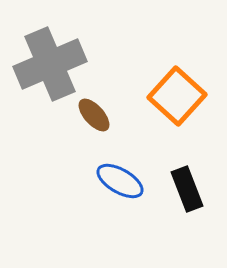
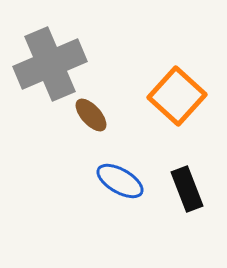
brown ellipse: moved 3 px left
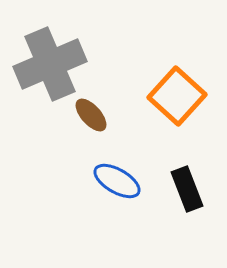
blue ellipse: moved 3 px left
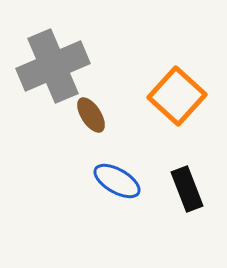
gray cross: moved 3 px right, 2 px down
brown ellipse: rotated 9 degrees clockwise
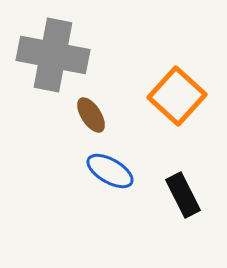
gray cross: moved 11 px up; rotated 34 degrees clockwise
blue ellipse: moved 7 px left, 10 px up
black rectangle: moved 4 px left, 6 px down; rotated 6 degrees counterclockwise
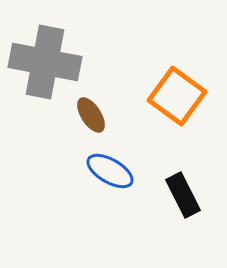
gray cross: moved 8 px left, 7 px down
orange square: rotated 6 degrees counterclockwise
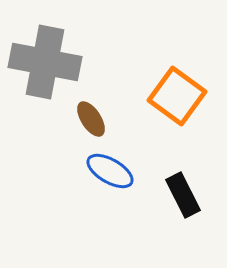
brown ellipse: moved 4 px down
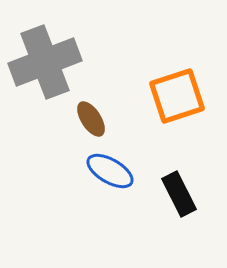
gray cross: rotated 32 degrees counterclockwise
orange square: rotated 36 degrees clockwise
black rectangle: moved 4 px left, 1 px up
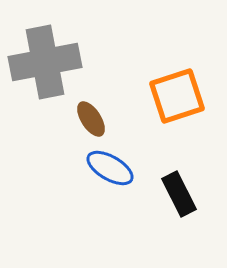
gray cross: rotated 10 degrees clockwise
blue ellipse: moved 3 px up
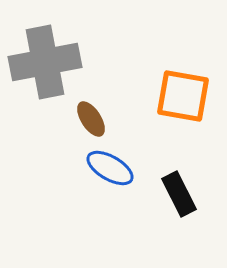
orange square: moved 6 px right; rotated 28 degrees clockwise
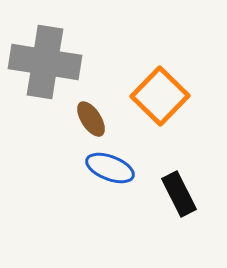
gray cross: rotated 20 degrees clockwise
orange square: moved 23 px left; rotated 34 degrees clockwise
blue ellipse: rotated 9 degrees counterclockwise
